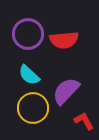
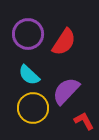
red semicircle: moved 2 px down; rotated 52 degrees counterclockwise
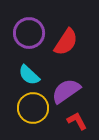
purple circle: moved 1 px right, 1 px up
red semicircle: moved 2 px right
purple semicircle: rotated 12 degrees clockwise
red L-shape: moved 7 px left
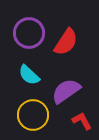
yellow circle: moved 7 px down
red L-shape: moved 5 px right
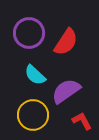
cyan semicircle: moved 6 px right
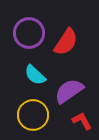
purple semicircle: moved 3 px right
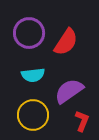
cyan semicircle: moved 2 px left; rotated 50 degrees counterclockwise
red L-shape: rotated 50 degrees clockwise
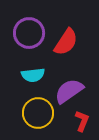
yellow circle: moved 5 px right, 2 px up
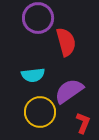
purple circle: moved 9 px right, 15 px up
red semicircle: rotated 48 degrees counterclockwise
yellow circle: moved 2 px right, 1 px up
red L-shape: moved 1 px right, 2 px down
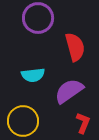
red semicircle: moved 9 px right, 5 px down
yellow circle: moved 17 px left, 9 px down
